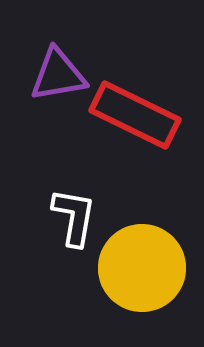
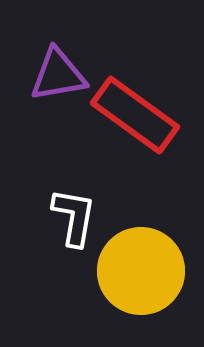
red rectangle: rotated 10 degrees clockwise
yellow circle: moved 1 px left, 3 px down
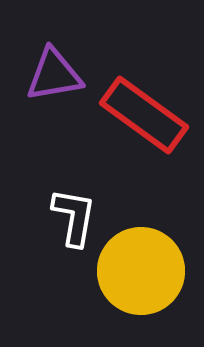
purple triangle: moved 4 px left
red rectangle: moved 9 px right
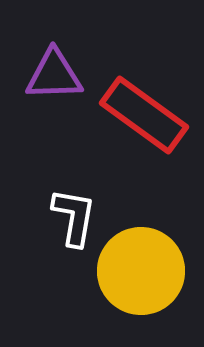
purple triangle: rotated 8 degrees clockwise
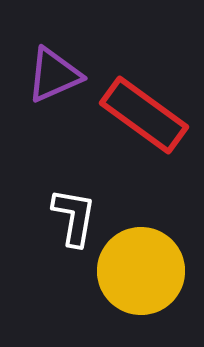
purple triangle: rotated 22 degrees counterclockwise
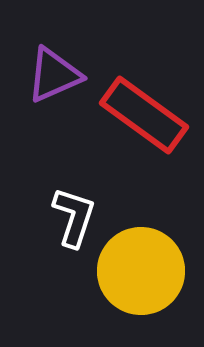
white L-shape: rotated 8 degrees clockwise
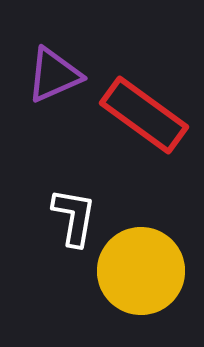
white L-shape: rotated 8 degrees counterclockwise
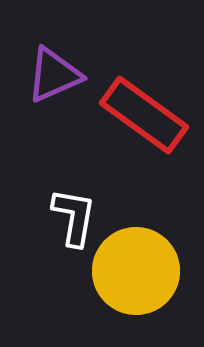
yellow circle: moved 5 px left
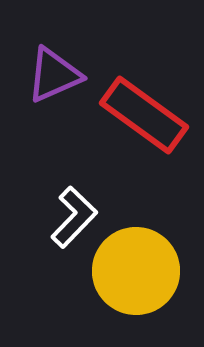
white L-shape: rotated 34 degrees clockwise
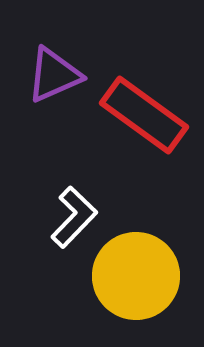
yellow circle: moved 5 px down
